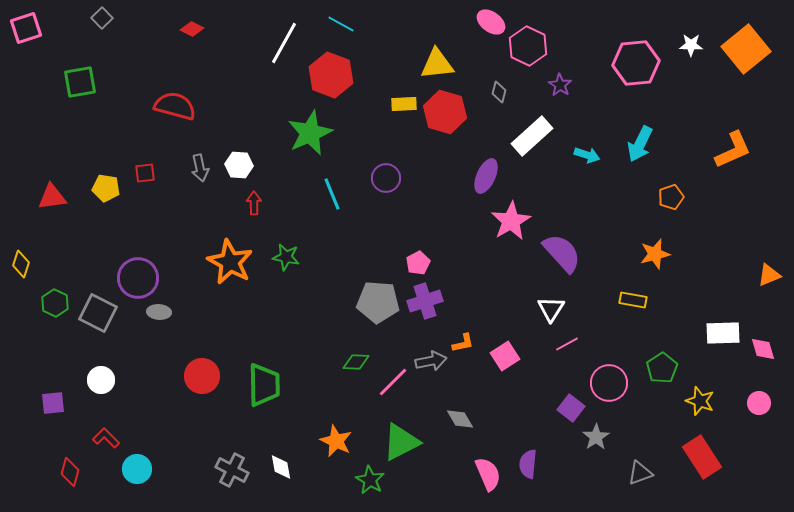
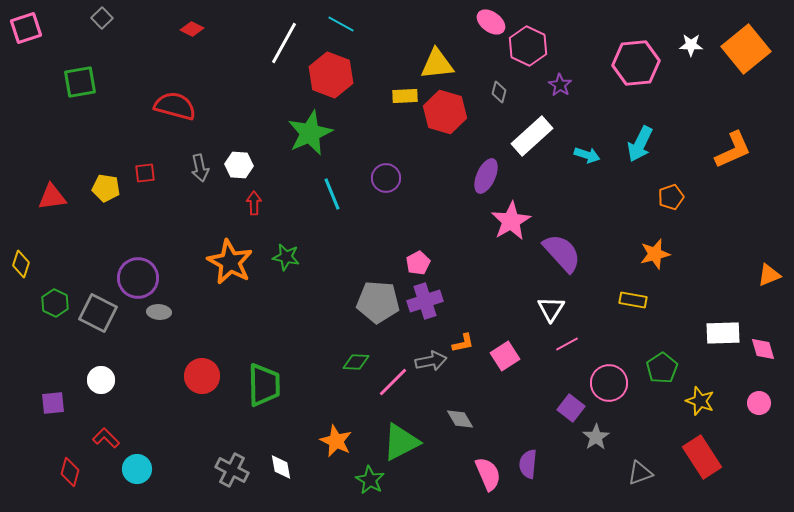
yellow rectangle at (404, 104): moved 1 px right, 8 px up
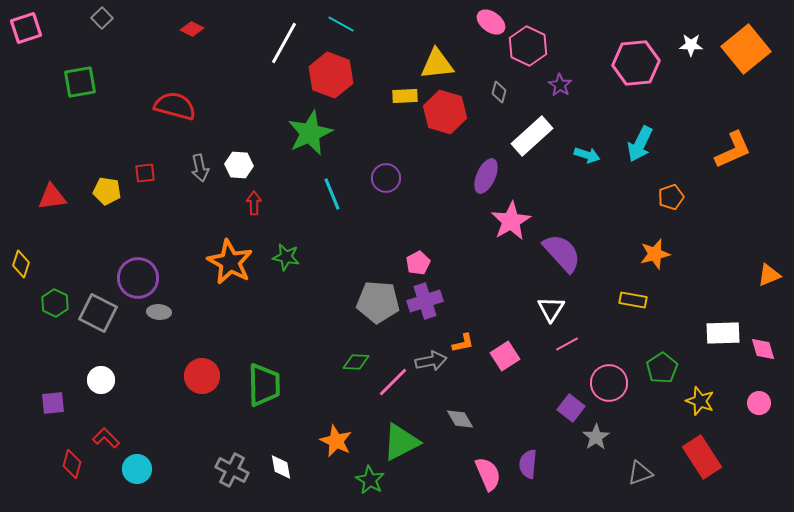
yellow pentagon at (106, 188): moved 1 px right, 3 px down
red diamond at (70, 472): moved 2 px right, 8 px up
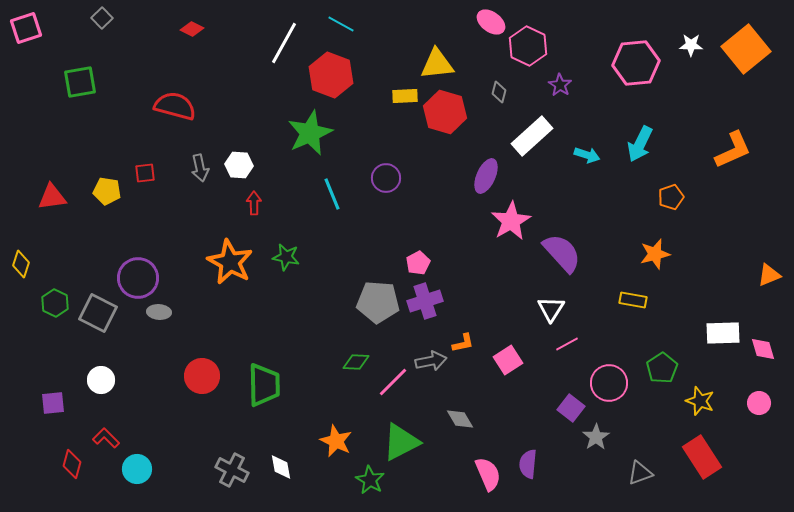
pink square at (505, 356): moved 3 px right, 4 px down
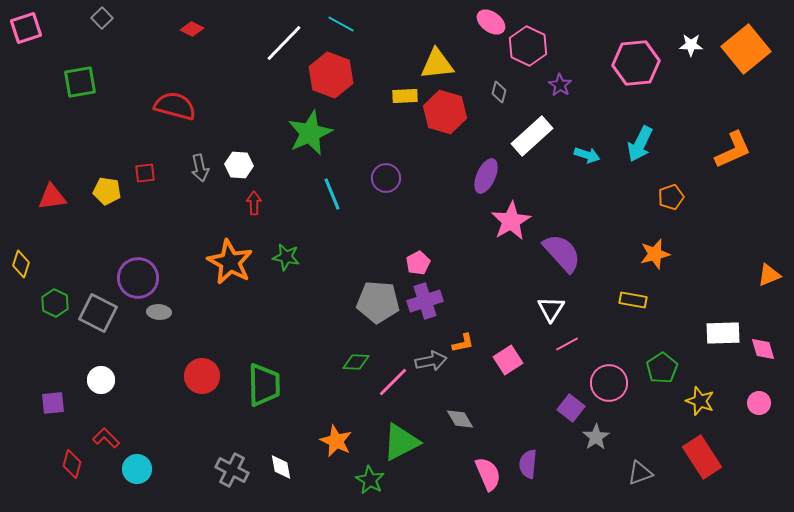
white line at (284, 43): rotated 15 degrees clockwise
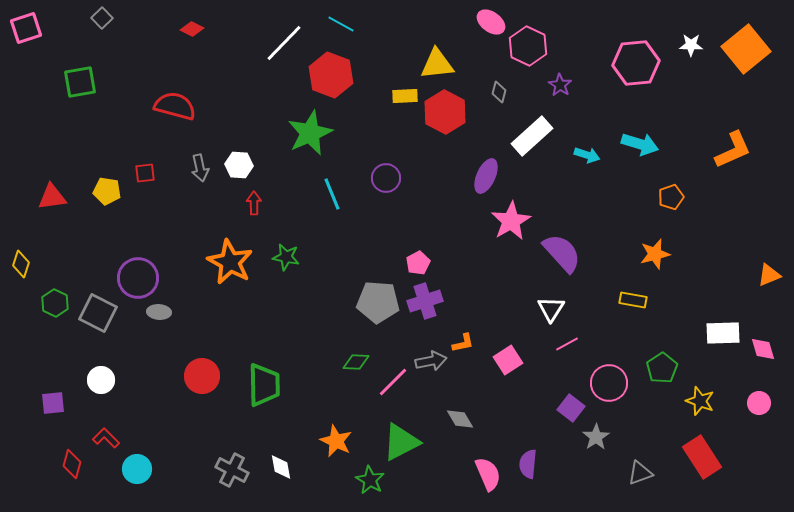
red hexagon at (445, 112): rotated 12 degrees clockwise
cyan arrow at (640, 144): rotated 99 degrees counterclockwise
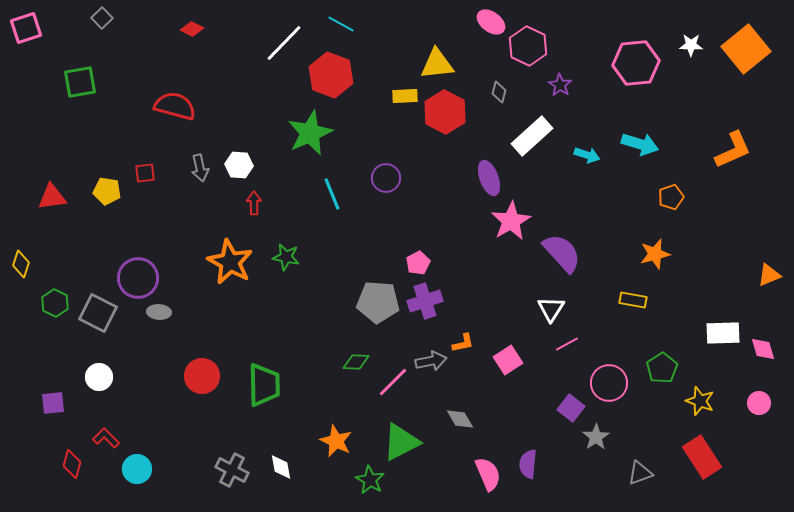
purple ellipse at (486, 176): moved 3 px right, 2 px down; rotated 44 degrees counterclockwise
white circle at (101, 380): moved 2 px left, 3 px up
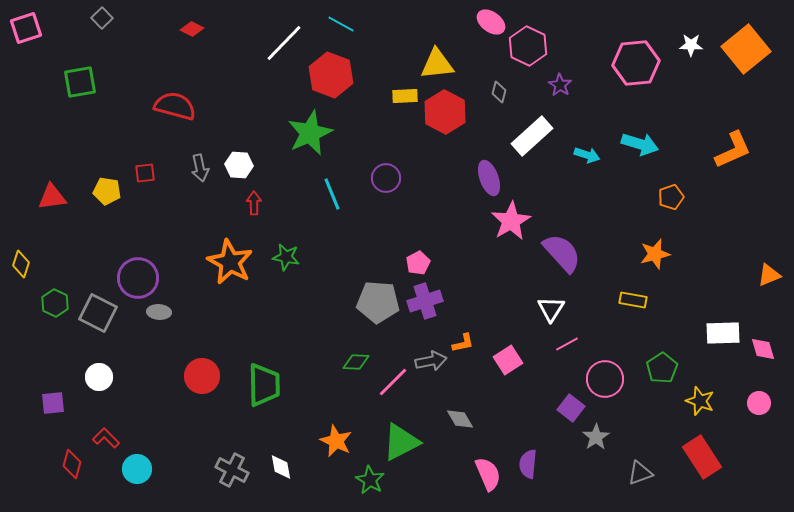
pink circle at (609, 383): moved 4 px left, 4 px up
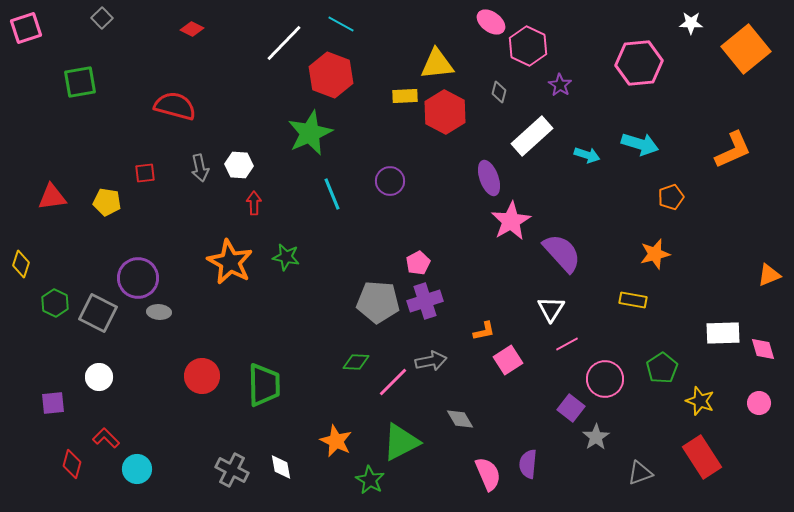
white star at (691, 45): moved 22 px up
pink hexagon at (636, 63): moved 3 px right
purple circle at (386, 178): moved 4 px right, 3 px down
yellow pentagon at (107, 191): moved 11 px down
orange L-shape at (463, 343): moved 21 px right, 12 px up
